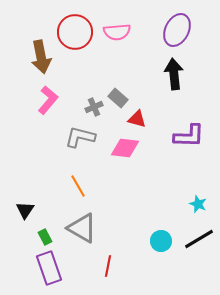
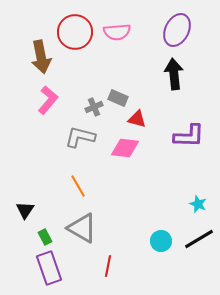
gray rectangle: rotated 18 degrees counterclockwise
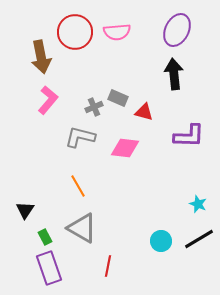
red triangle: moved 7 px right, 7 px up
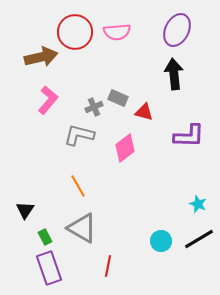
brown arrow: rotated 92 degrees counterclockwise
gray L-shape: moved 1 px left, 2 px up
pink diamond: rotated 44 degrees counterclockwise
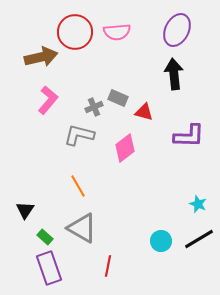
green rectangle: rotated 21 degrees counterclockwise
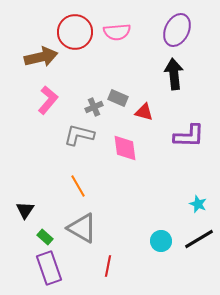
pink diamond: rotated 60 degrees counterclockwise
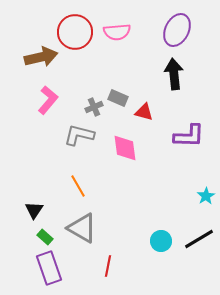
cyan star: moved 8 px right, 8 px up; rotated 18 degrees clockwise
black triangle: moved 9 px right
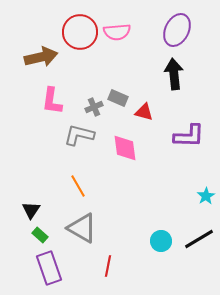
red circle: moved 5 px right
pink L-shape: moved 4 px right, 1 px down; rotated 148 degrees clockwise
black triangle: moved 3 px left
green rectangle: moved 5 px left, 2 px up
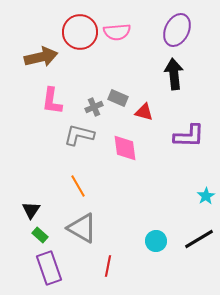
cyan circle: moved 5 px left
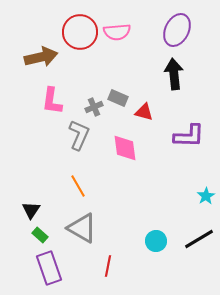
gray L-shape: rotated 100 degrees clockwise
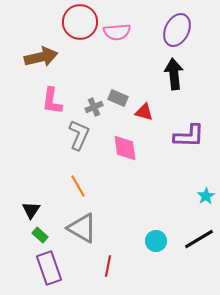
red circle: moved 10 px up
